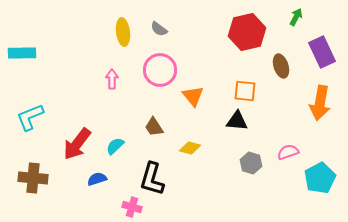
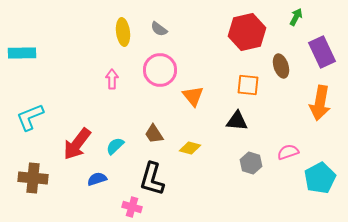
orange square: moved 3 px right, 6 px up
brown trapezoid: moved 7 px down
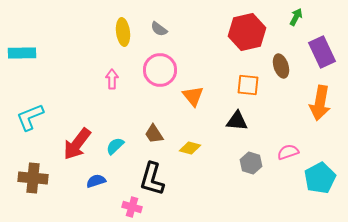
blue semicircle: moved 1 px left, 2 px down
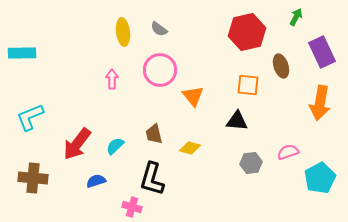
brown trapezoid: rotated 20 degrees clockwise
gray hexagon: rotated 25 degrees counterclockwise
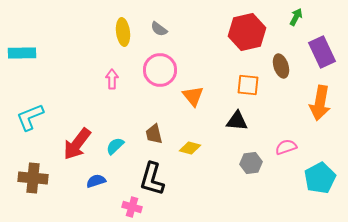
pink semicircle: moved 2 px left, 5 px up
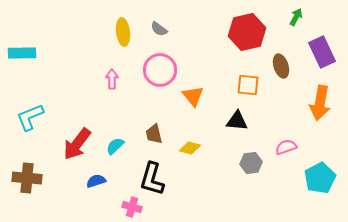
brown cross: moved 6 px left
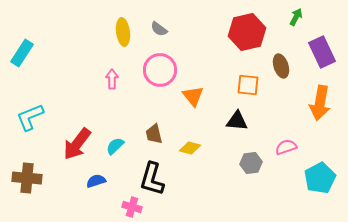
cyan rectangle: rotated 56 degrees counterclockwise
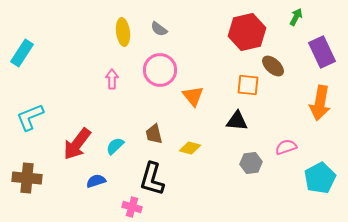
brown ellipse: moved 8 px left; rotated 30 degrees counterclockwise
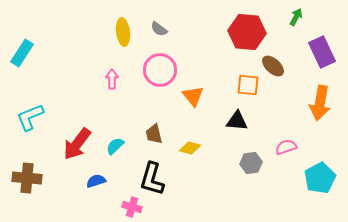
red hexagon: rotated 18 degrees clockwise
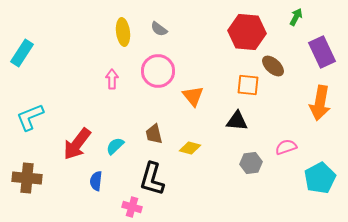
pink circle: moved 2 px left, 1 px down
blue semicircle: rotated 66 degrees counterclockwise
